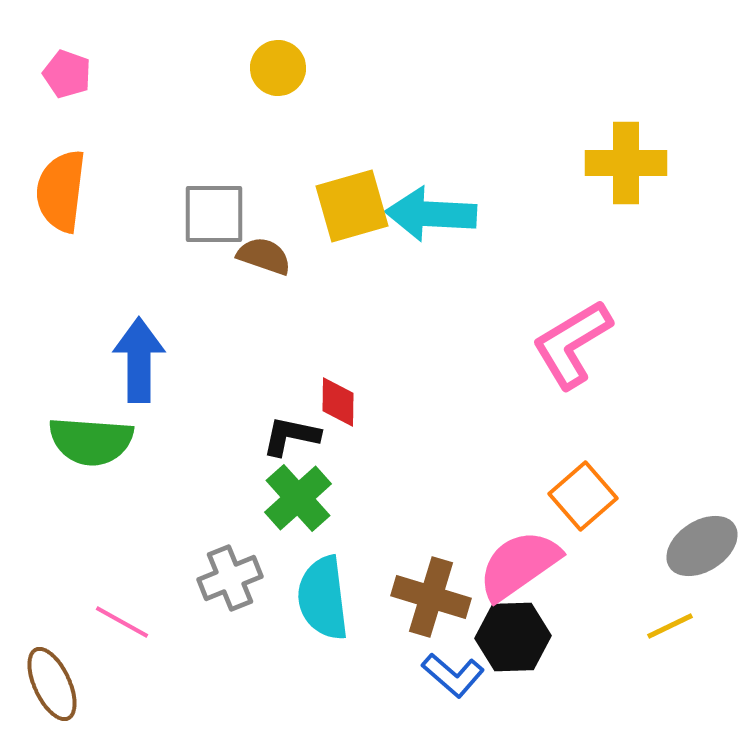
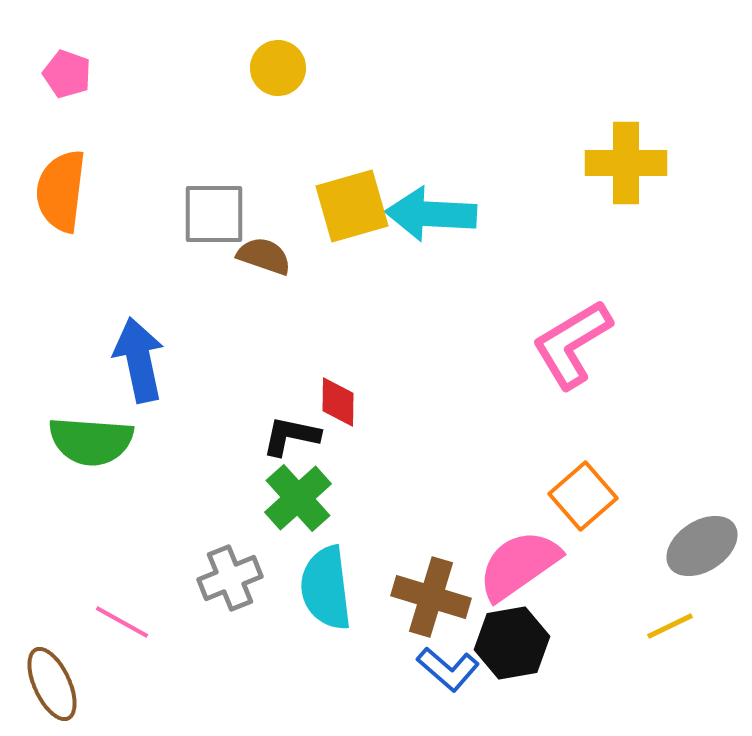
blue arrow: rotated 12 degrees counterclockwise
cyan semicircle: moved 3 px right, 10 px up
black hexagon: moved 1 px left, 6 px down; rotated 8 degrees counterclockwise
blue L-shape: moved 5 px left, 6 px up
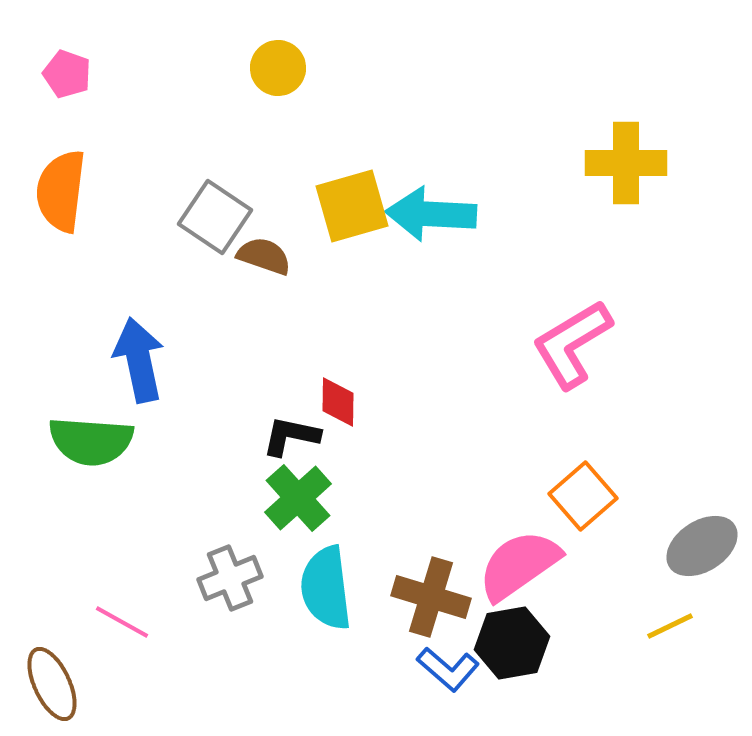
gray square: moved 1 px right, 3 px down; rotated 34 degrees clockwise
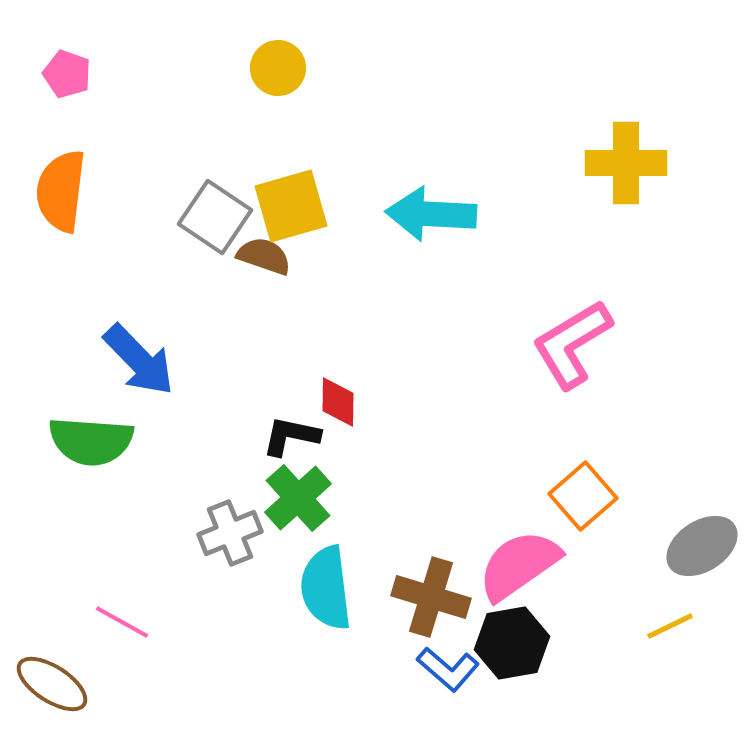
yellow square: moved 61 px left
blue arrow: rotated 148 degrees clockwise
gray cross: moved 45 px up
brown ellipse: rotated 32 degrees counterclockwise
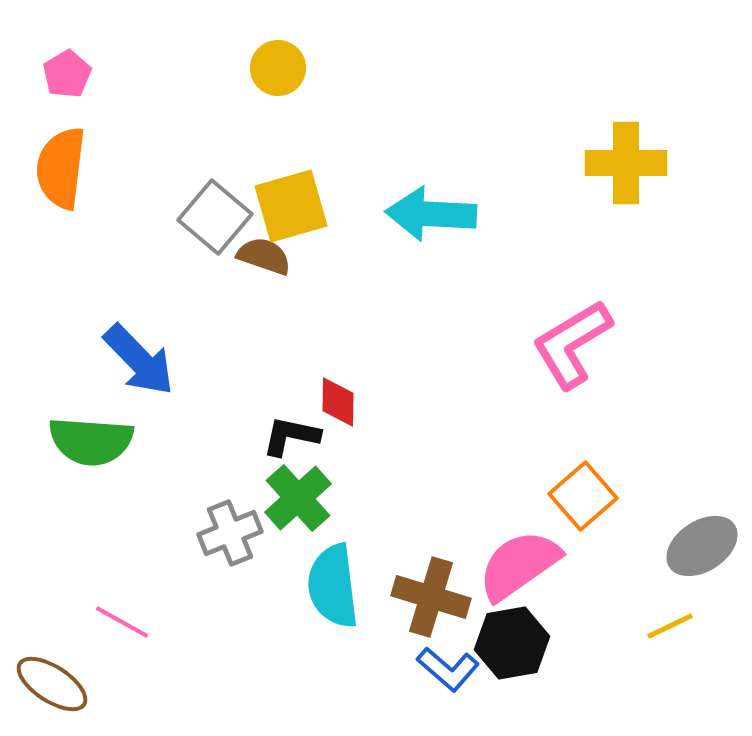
pink pentagon: rotated 21 degrees clockwise
orange semicircle: moved 23 px up
gray square: rotated 6 degrees clockwise
cyan semicircle: moved 7 px right, 2 px up
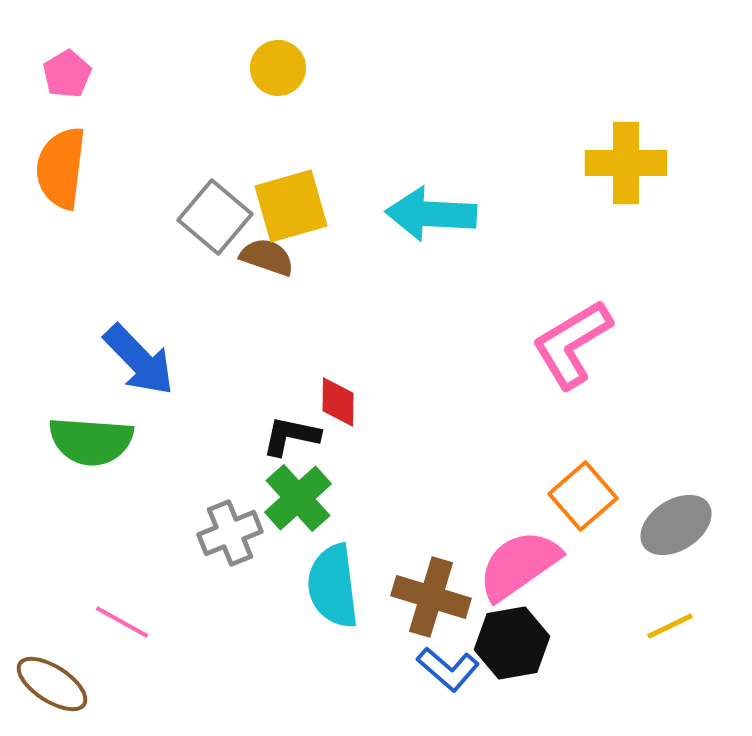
brown semicircle: moved 3 px right, 1 px down
gray ellipse: moved 26 px left, 21 px up
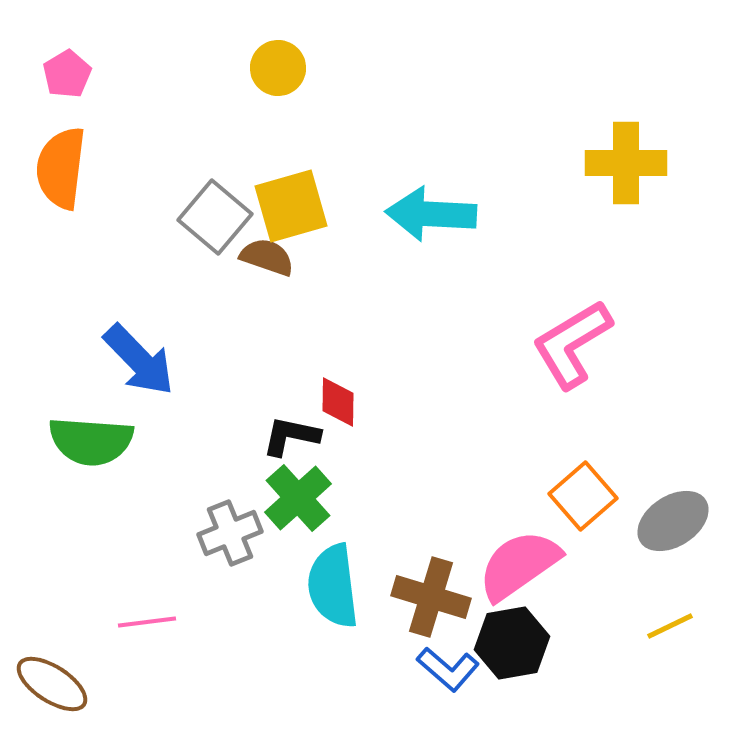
gray ellipse: moved 3 px left, 4 px up
pink line: moved 25 px right; rotated 36 degrees counterclockwise
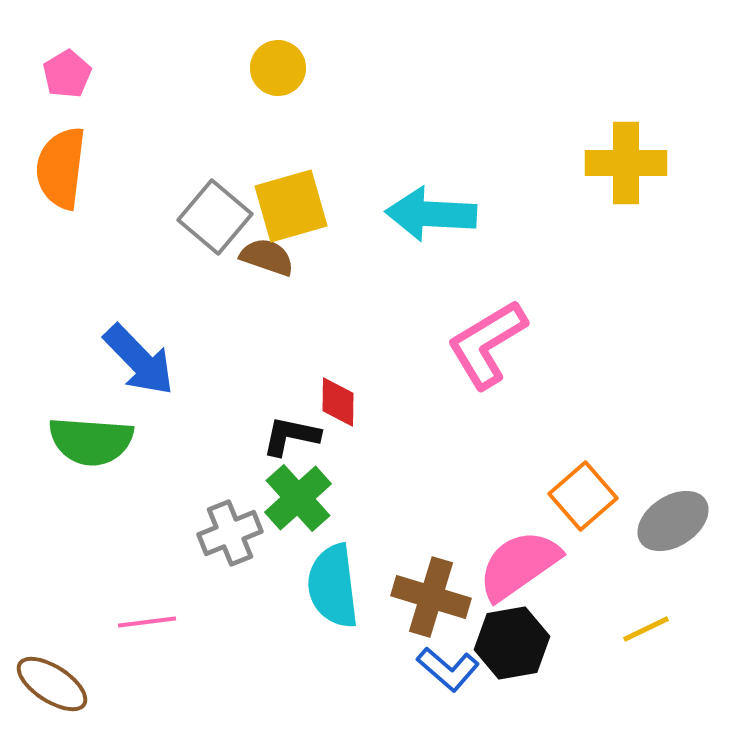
pink L-shape: moved 85 px left
yellow line: moved 24 px left, 3 px down
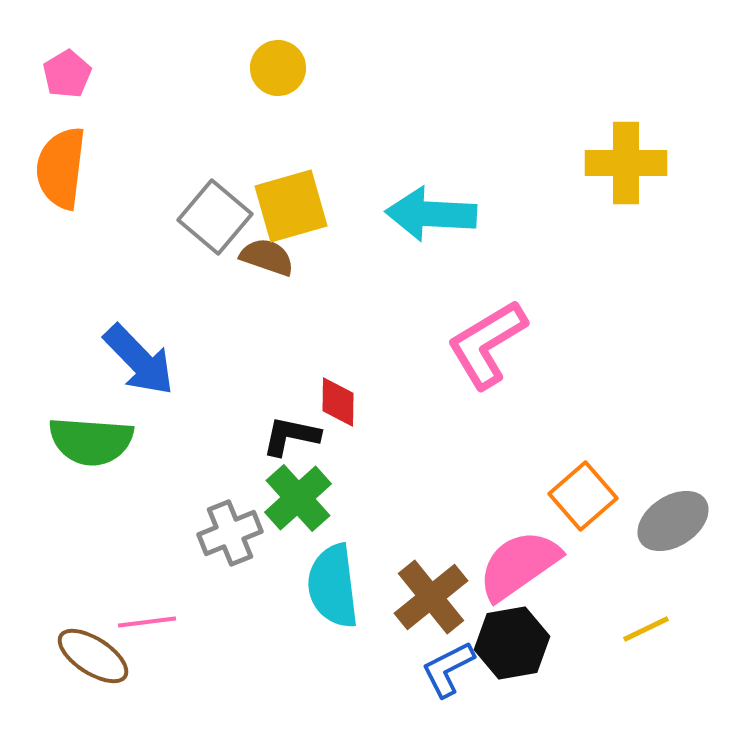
brown cross: rotated 34 degrees clockwise
blue L-shape: rotated 112 degrees clockwise
brown ellipse: moved 41 px right, 28 px up
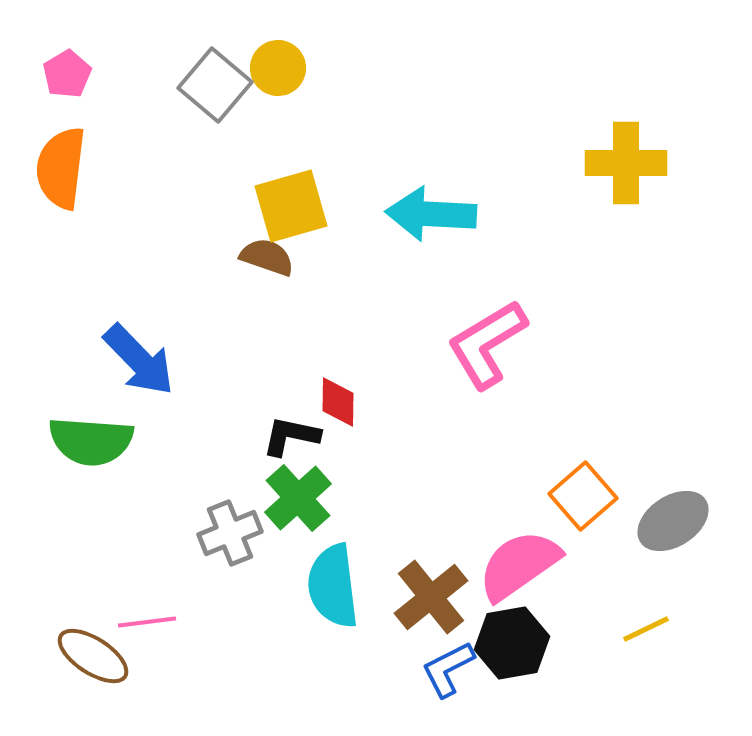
gray square: moved 132 px up
